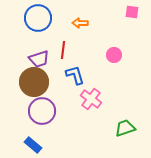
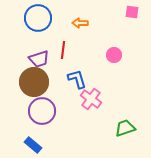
blue L-shape: moved 2 px right, 4 px down
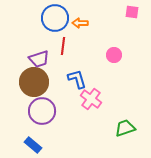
blue circle: moved 17 px right
red line: moved 4 px up
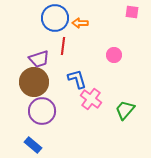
green trapezoid: moved 18 px up; rotated 30 degrees counterclockwise
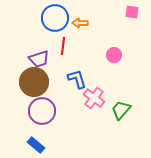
pink cross: moved 3 px right, 1 px up
green trapezoid: moved 4 px left
blue rectangle: moved 3 px right
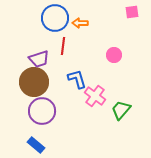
pink square: rotated 16 degrees counterclockwise
pink cross: moved 1 px right, 2 px up
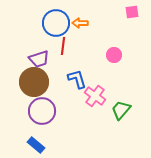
blue circle: moved 1 px right, 5 px down
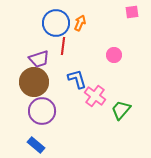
orange arrow: rotated 112 degrees clockwise
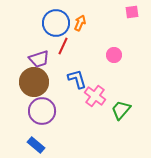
red line: rotated 18 degrees clockwise
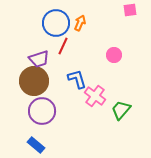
pink square: moved 2 px left, 2 px up
brown circle: moved 1 px up
